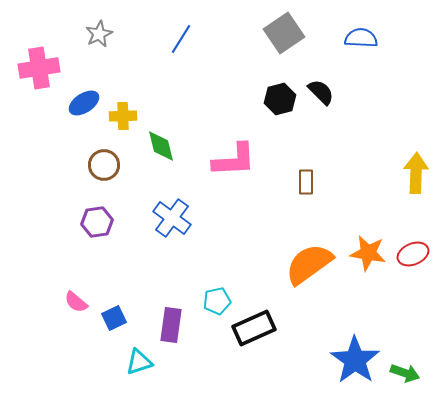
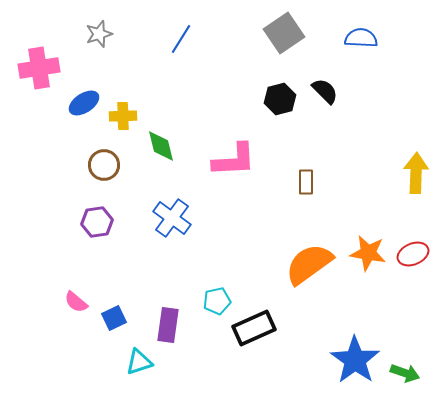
gray star: rotated 8 degrees clockwise
black semicircle: moved 4 px right, 1 px up
purple rectangle: moved 3 px left
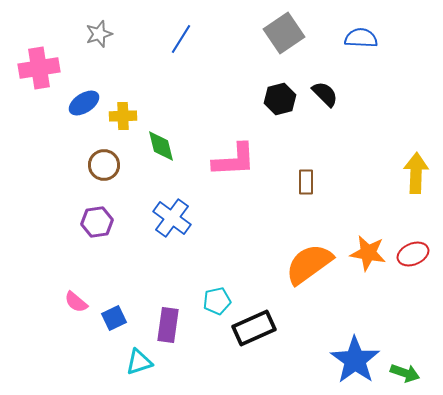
black semicircle: moved 3 px down
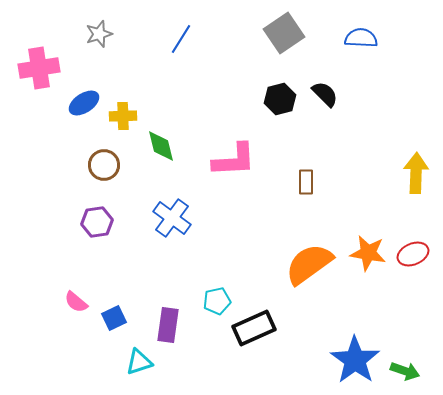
green arrow: moved 2 px up
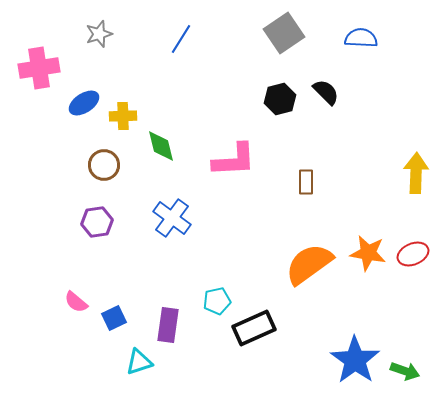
black semicircle: moved 1 px right, 2 px up
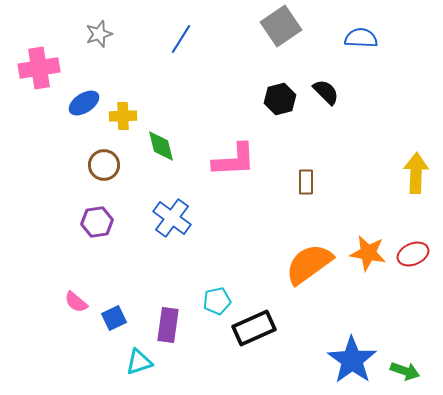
gray square: moved 3 px left, 7 px up
blue star: moved 3 px left
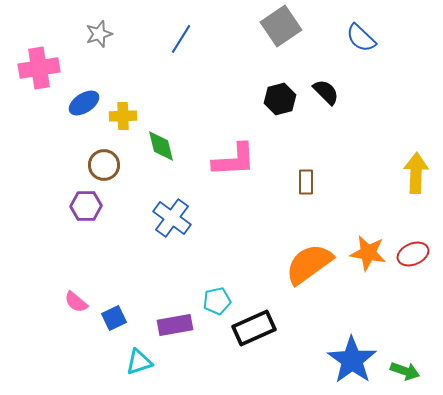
blue semicircle: rotated 140 degrees counterclockwise
purple hexagon: moved 11 px left, 16 px up; rotated 8 degrees clockwise
purple rectangle: moved 7 px right; rotated 72 degrees clockwise
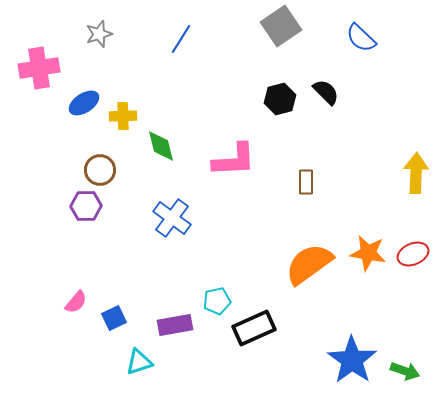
brown circle: moved 4 px left, 5 px down
pink semicircle: rotated 90 degrees counterclockwise
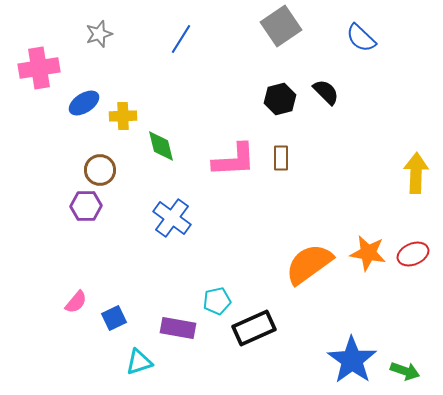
brown rectangle: moved 25 px left, 24 px up
purple rectangle: moved 3 px right, 3 px down; rotated 20 degrees clockwise
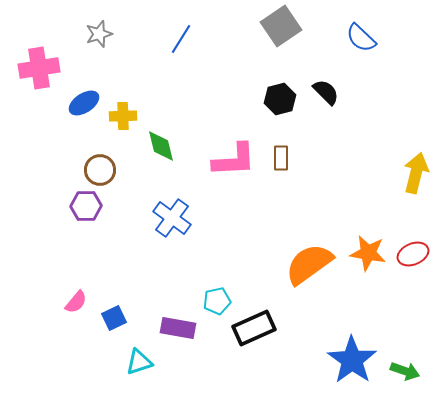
yellow arrow: rotated 12 degrees clockwise
